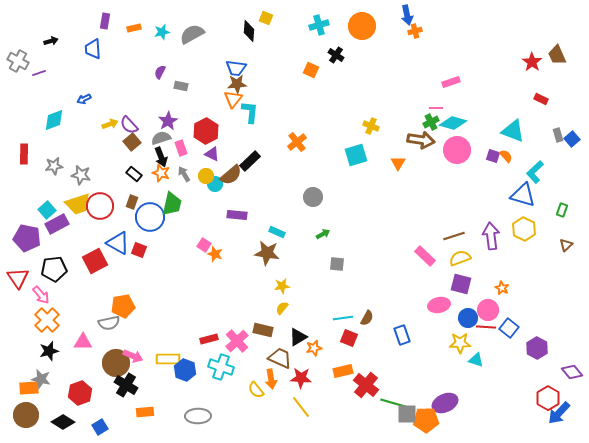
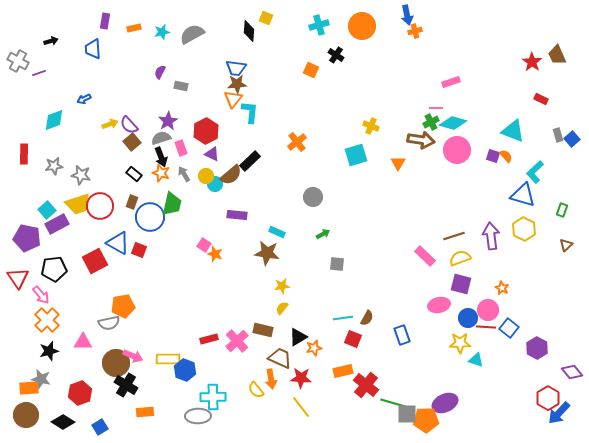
red square at (349, 338): moved 4 px right, 1 px down
cyan cross at (221, 367): moved 8 px left, 30 px down; rotated 20 degrees counterclockwise
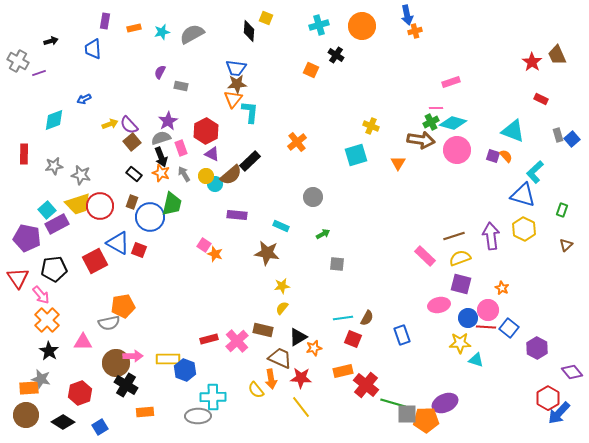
cyan rectangle at (277, 232): moved 4 px right, 6 px up
black star at (49, 351): rotated 24 degrees counterclockwise
pink arrow at (133, 356): rotated 24 degrees counterclockwise
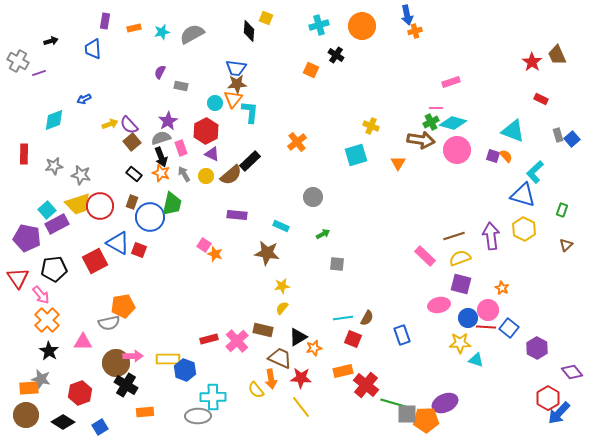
cyan circle at (215, 184): moved 81 px up
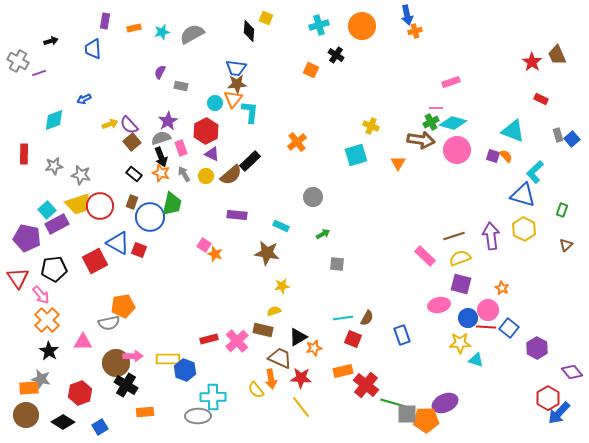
yellow semicircle at (282, 308): moved 8 px left, 3 px down; rotated 32 degrees clockwise
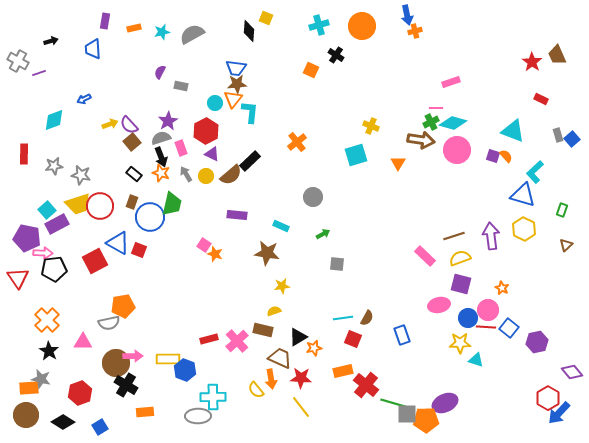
gray arrow at (184, 174): moved 2 px right
pink arrow at (41, 295): moved 2 px right, 42 px up; rotated 48 degrees counterclockwise
purple hexagon at (537, 348): moved 6 px up; rotated 20 degrees clockwise
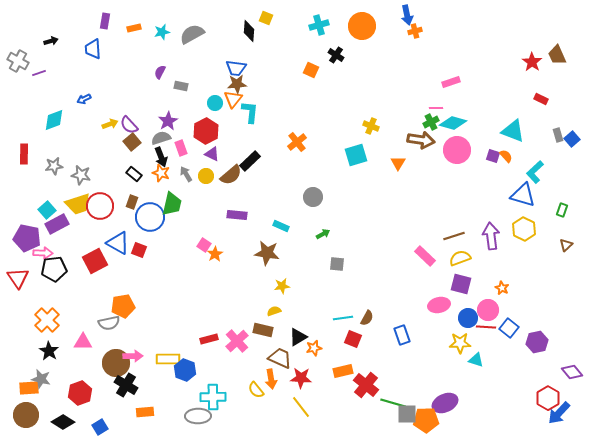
orange star at (215, 254): rotated 21 degrees clockwise
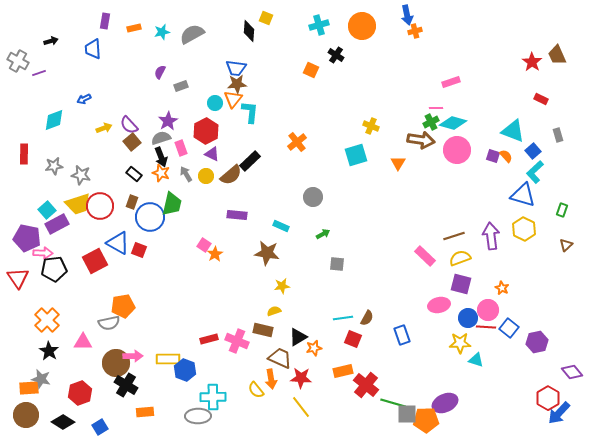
gray rectangle at (181, 86): rotated 32 degrees counterclockwise
yellow arrow at (110, 124): moved 6 px left, 4 px down
blue square at (572, 139): moved 39 px left, 12 px down
pink cross at (237, 341): rotated 25 degrees counterclockwise
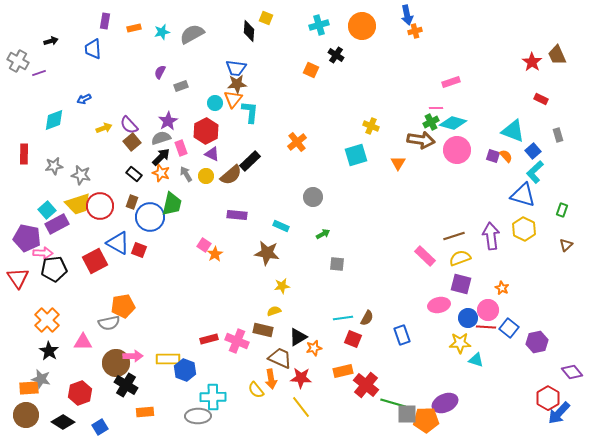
black arrow at (161, 157): rotated 114 degrees counterclockwise
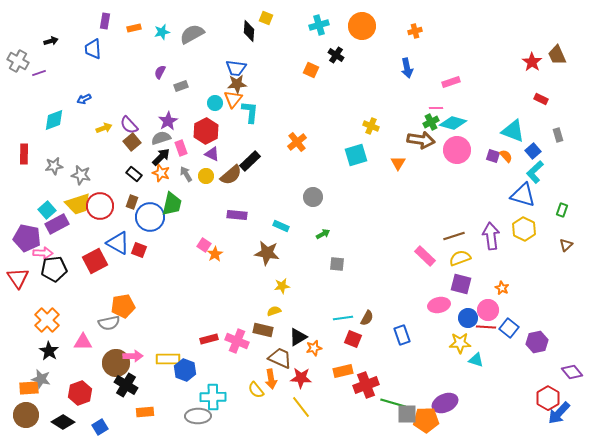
blue arrow at (407, 15): moved 53 px down
red cross at (366, 385): rotated 30 degrees clockwise
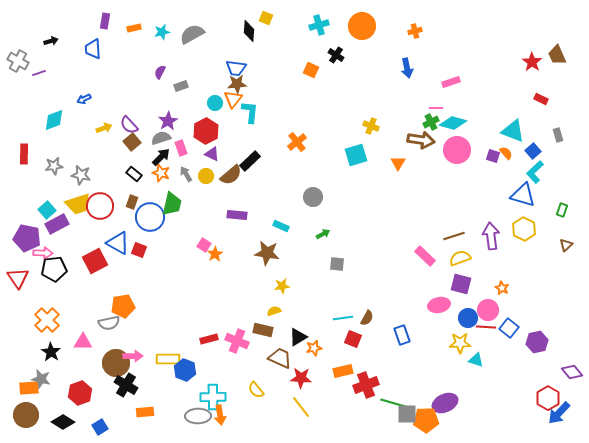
orange semicircle at (506, 156): moved 3 px up
black star at (49, 351): moved 2 px right, 1 px down
orange arrow at (271, 379): moved 51 px left, 36 px down
